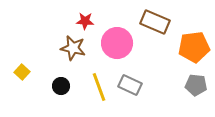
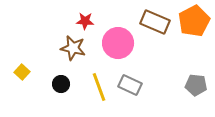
pink circle: moved 1 px right
orange pentagon: moved 26 px up; rotated 20 degrees counterclockwise
black circle: moved 2 px up
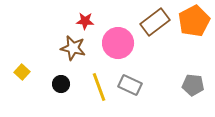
brown rectangle: rotated 60 degrees counterclockwise
gray pentagon: moved 3 px left
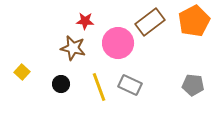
brown rectangle: moved 5 px left
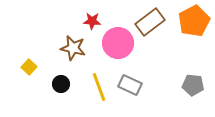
red star: moved 7 px right
yellow square: moved 7 px right, 5 px up
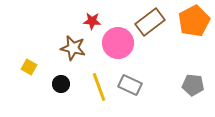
yellow square: rotated 14 degrees counterclockwise
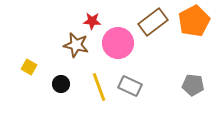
brown rectangle: moved 3 px right
brown star: moved 3 px right, 3 px up
gray rectangle: moved 1 px down
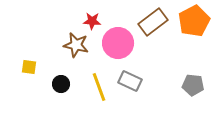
yellow square: rotated 21 degrees counterclockwise
gray rectangle: moved 5 px up
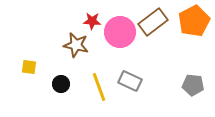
pink circle: moved 2 px right, 11 px up
